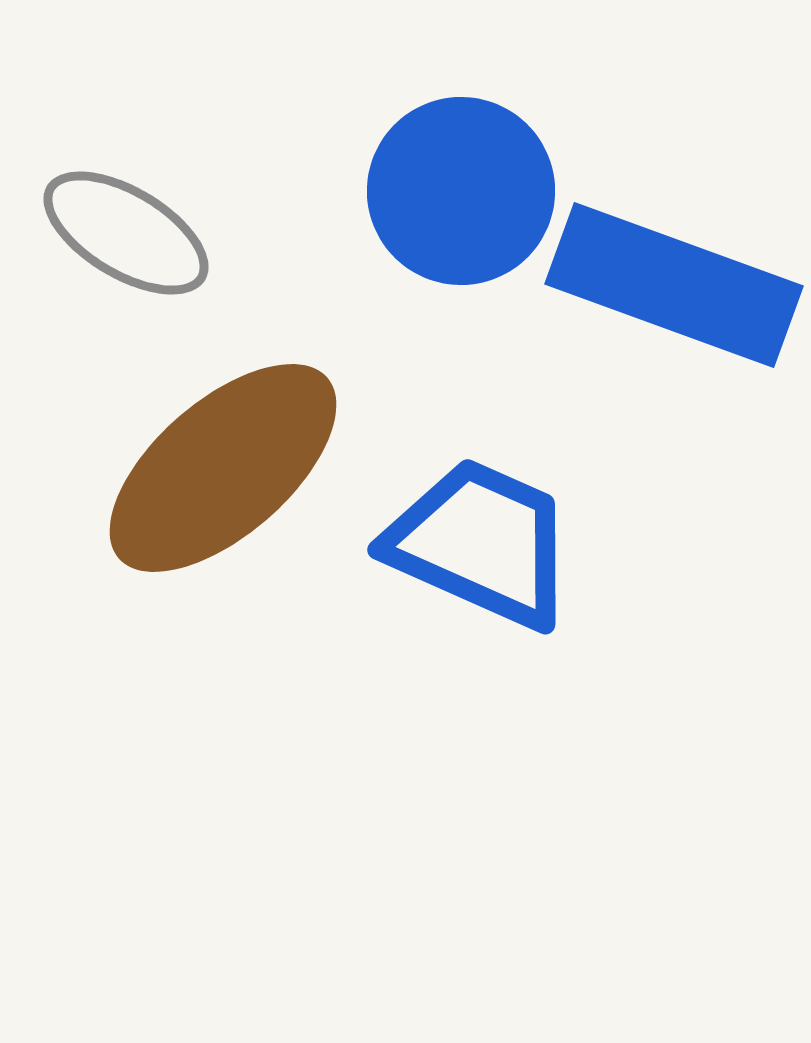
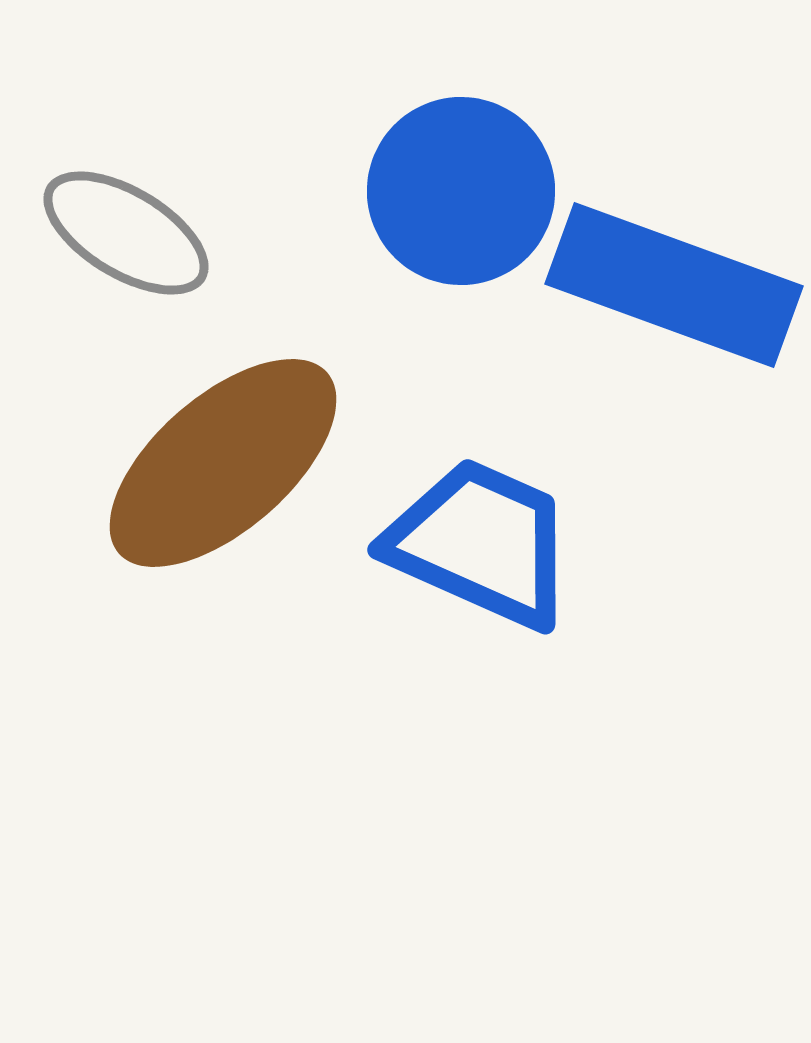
brown ellipse: moved 5 px up
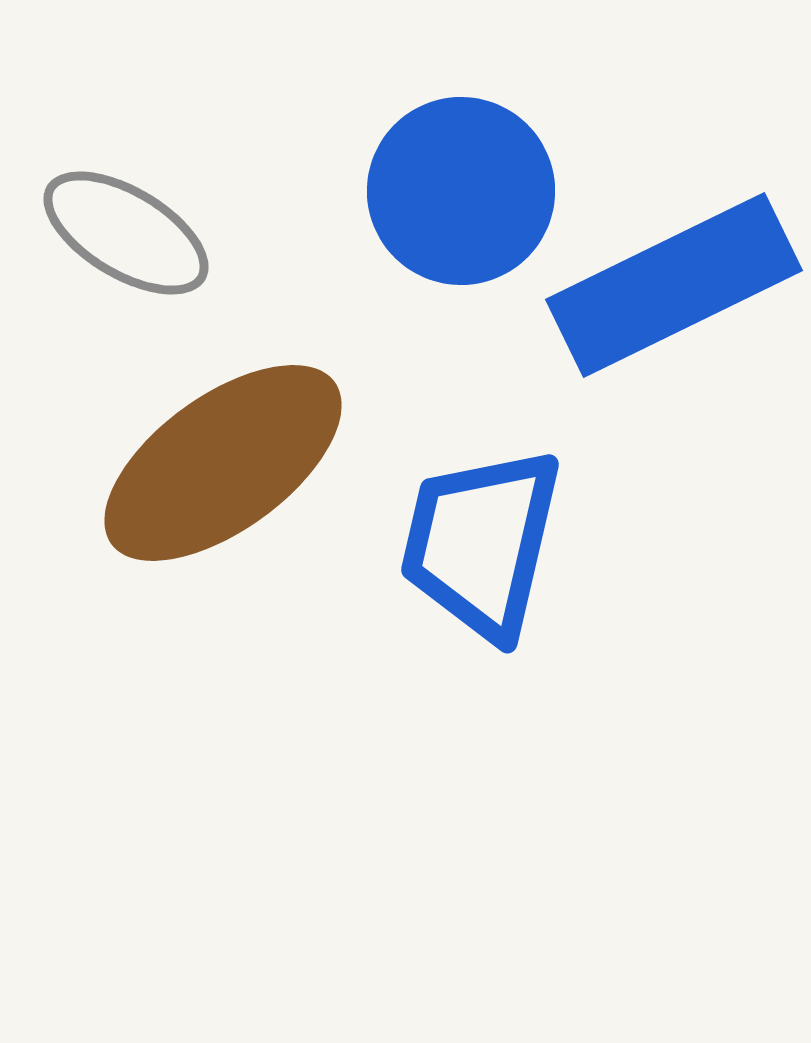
blue rectangle: rotated 46 degrees counterclockwise
brown ellipse: rotated 5 degrees clockwise
blue trapezoid: rotated 101 degrees counterclockwise
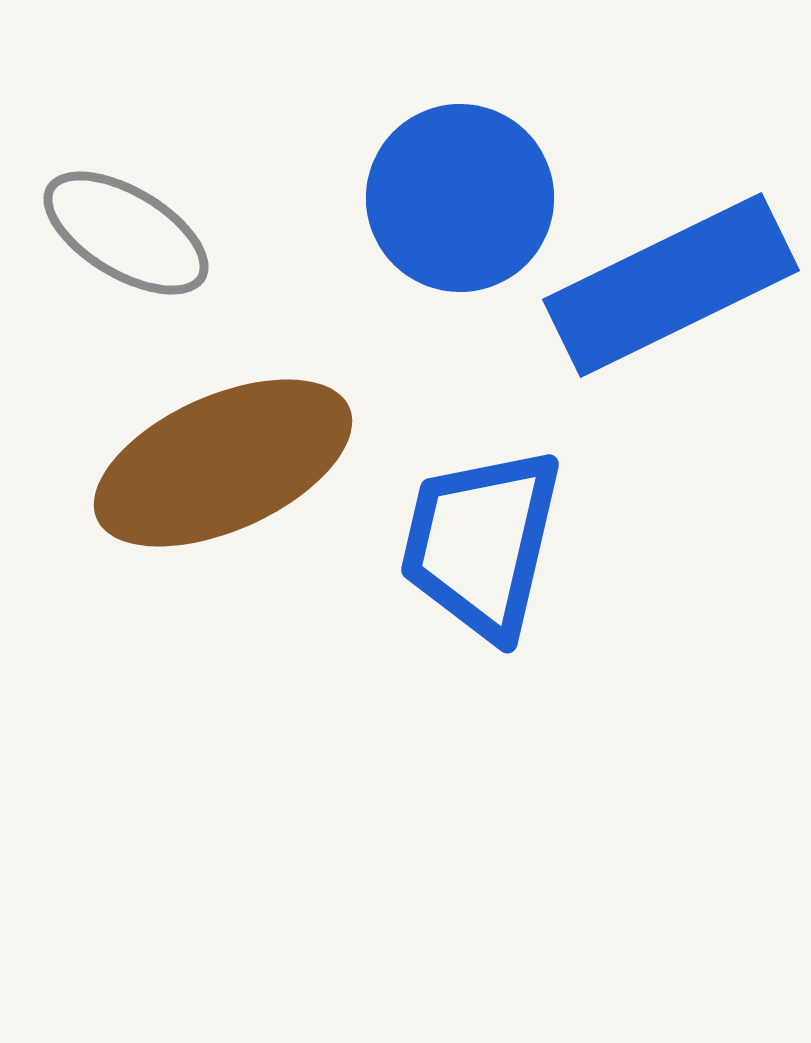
blue circle: moved 1 px left, 7 px down
blue rectangle: moved 3 px left
brown ellipse: rotated 12 degrees clockwise
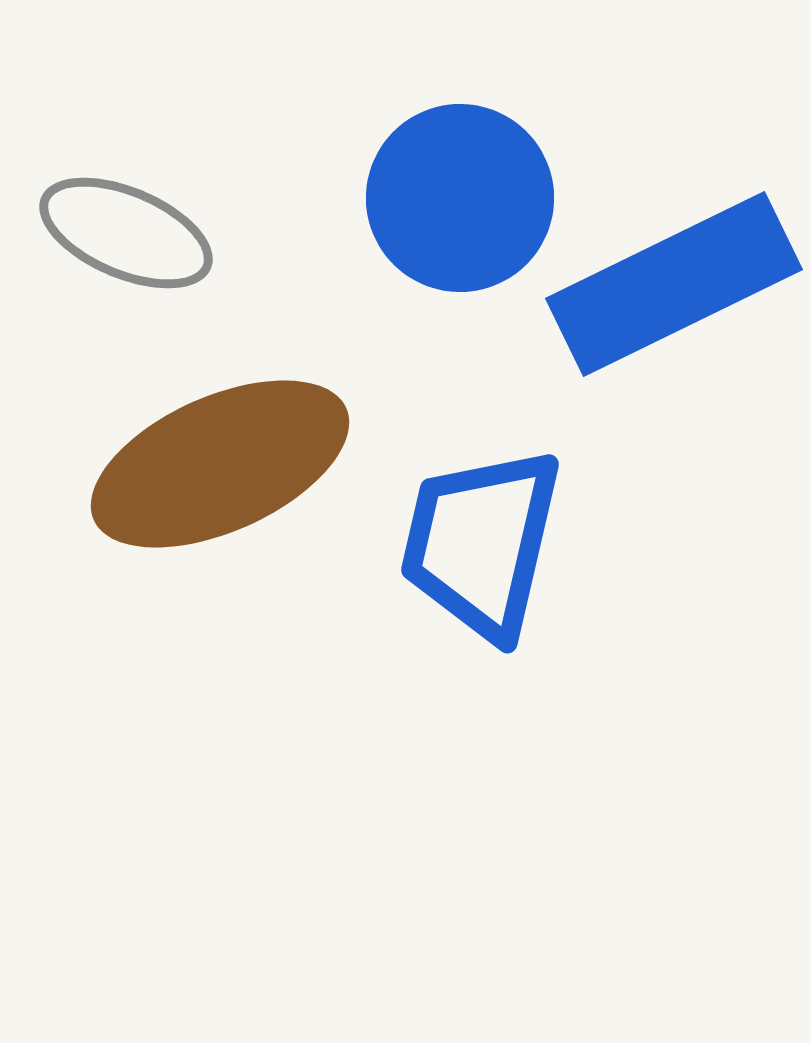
gray ellipse: rotated 8 degrees counterclockwise
blue rectangle: moved 3 px right, 1 px up
brown ellipse: moved 3 px left, 1 px down
